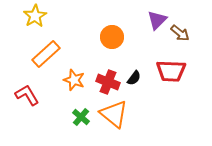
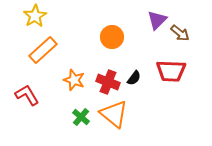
orange rectangle: moved 3 px left, 4 px up
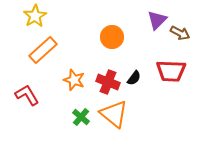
brown arrow: rotated 12 degrees counterclockwise
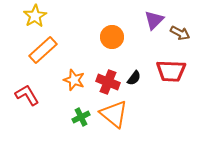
purple triangle: moved 3 px left
green cross: rotated 24 degrees clockwise
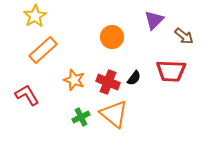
brown arrow: moved 4 px right, 3 px down; rotated 12 degrees clockwise
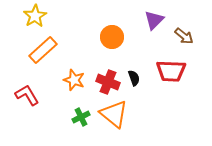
black semicircle: rotated 56 degrees counterclockwise
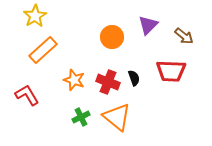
purple triangle: moved 6 px left, 5 px down
orange triangle: moved 3 px right, 3 px down
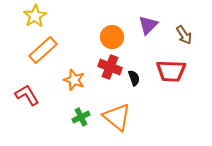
brown arrow: moved 1 px up; rotated 18 degrees clockwise
red cross: moved 2 px right, 15 px up
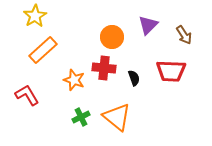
red cross: moved 6 px left, 1 px down; rotated 15 degrees counterclockwise
